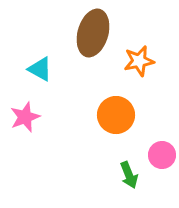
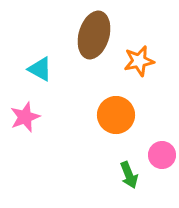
brown ellipse: moved 1 px right, 2 px down
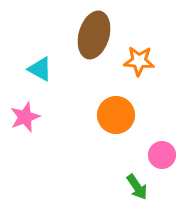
orange star: rotated 16 degrees clockwise
green arrow: moved 8 px right, 12 px down; rotated 12 degrees counterclockwise
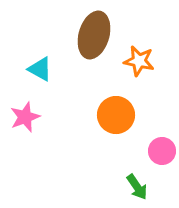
orange star: rotated 8 degrees clockwise
pink circle: moved 4 px up
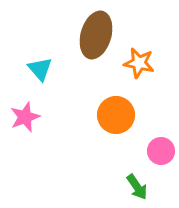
brown ellipse: moved 2 px right
orange star: moved 2 px down
cyan triangle: rotated 20 degrees clockwise
pink circle: moved 1 px left
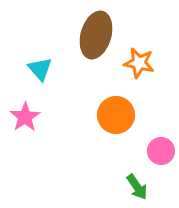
pink star: rotated 12 degrees counterclockwise
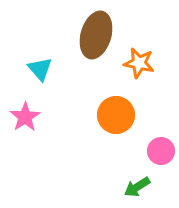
green arrow: rotated 92 degrees clockwise
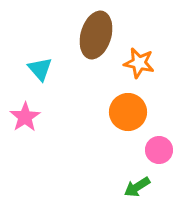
orange circle: moved 12 px right, 3 px up
pink circle: moved 2 px left, 1 px up
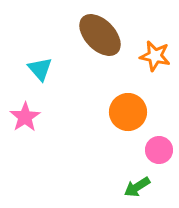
brown ellipse: moved 4 px right; rotated 60 degrees counterclockwise
orange star: moved 16 px right, 7 px up
